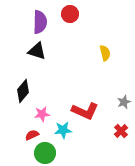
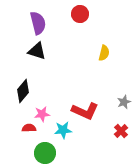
red circle: moved 10 px right
purple semicircle: moved 2 px left, 1 px down; rotated 15 degrees counterclockwise
yellow semicircle: moved 1 px left; rotated 28 degrees clockwise
red semicircle: moved 3 px left, 7 px up; rotated 24 degrees clockwise
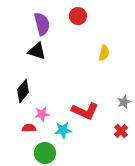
red circle: moved 2 px left, 2 px down
purple semicircle: moved 4 px right, 1 px down
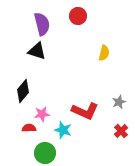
gray star: moved 5 px left
cyan star: rotated 24 degrees clockwise
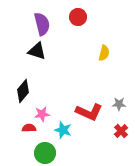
red circle: moved 1 px down
gray star: moved 2 px down; rotated 24 degrees clockwise
red L-shape: moved 4 px right, 1 px down
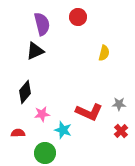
black triangle: moved 2 px left; rotated 42 degrees counterclockwise
black diamond: moved 2 px right, 1 px down
red semicircle: moved 11 px left, 5 px down
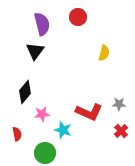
black triangle: rotated 30 degrees counterclockwise
red semicircle: moved 1 px left, 1 px down; rotated 80 degrees clockwise
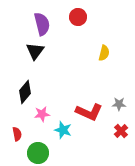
green circle: moved 7 px left
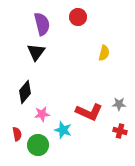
black triangle: moved 1 px right, 1 px down
red cross: moved 1 px left; rotated 32 degrees counterclockwise
green circle: moved 8 px up
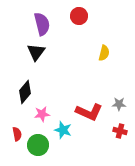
red circle: moved 1 px right, 1 px up
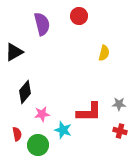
black triangle: moved 22 px left; rotated 24 degrees clockwise
red L-shape: rotated 24 degrees counterclockwise
